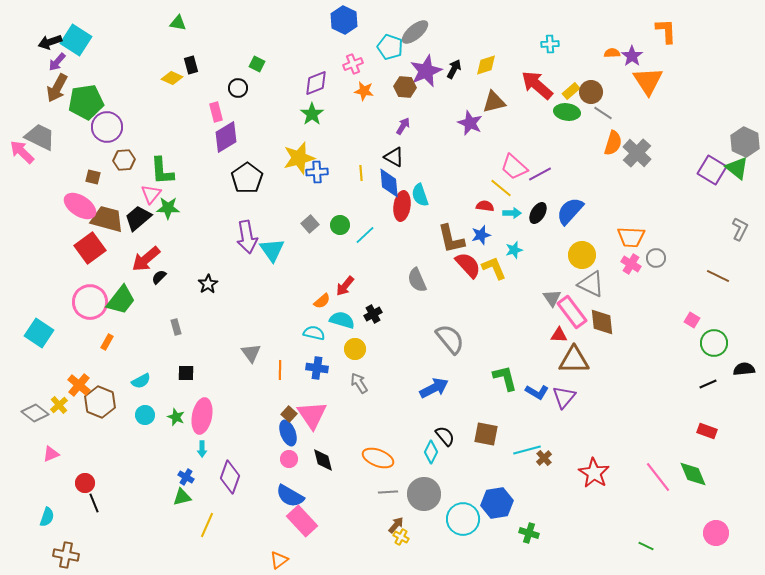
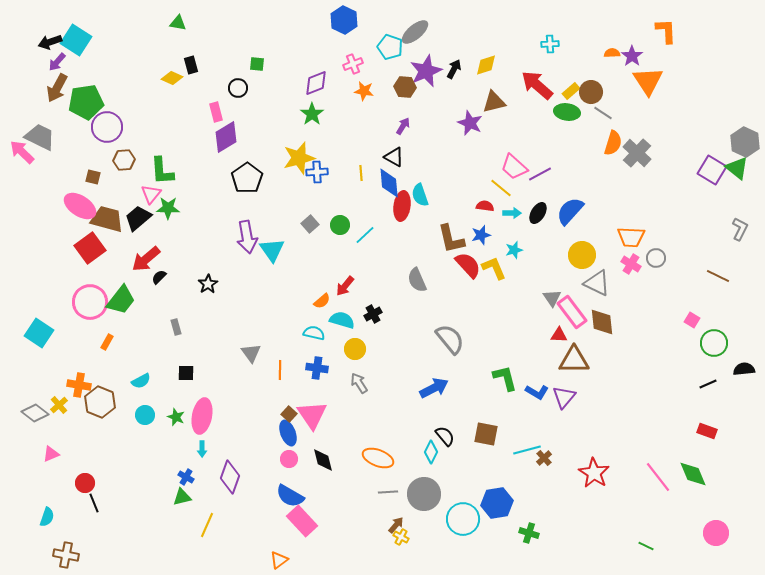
green square at (257, 64): rotated 21 degrees counterclockwise
gray triangle at (591, 284): moved 6 px right, 1 px up
orange cross at (79, 385): rotated 30 degrees counterclockwise
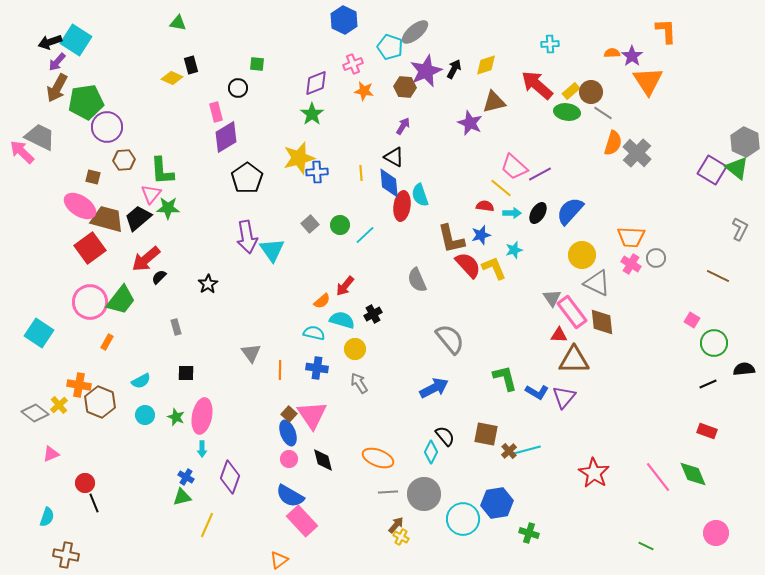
brown cross at (544, 458): moved 35 px left, 7 px up
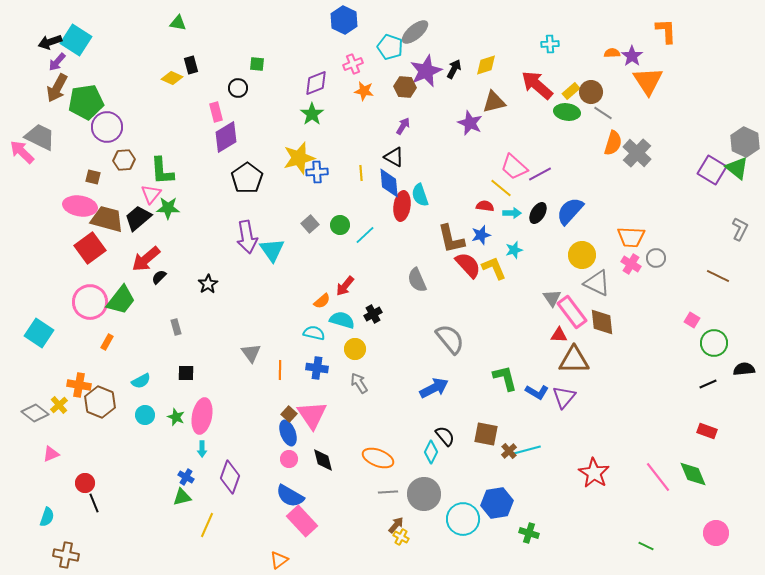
pink ellipse at (80, 206): rotated 24 degrees counterclockwise
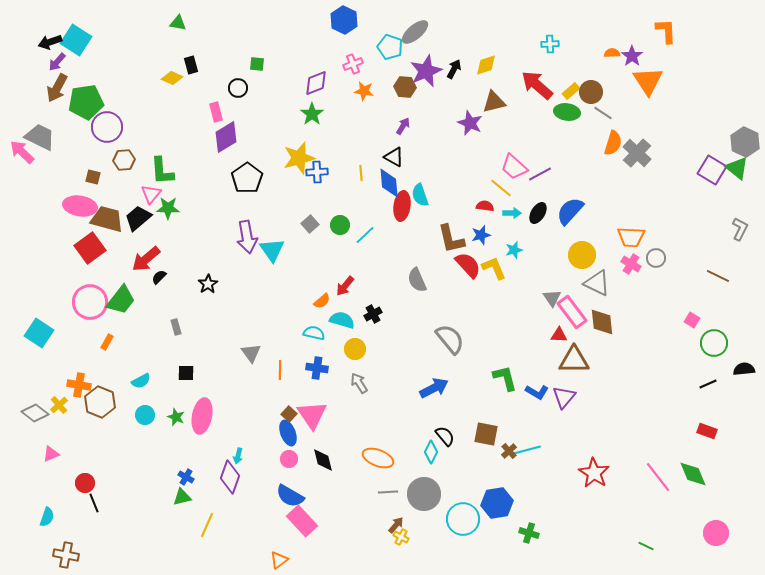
cyan arrow at (202, 449): moved 36 px right, 7 px down; rotated 14 degrees clockwise
